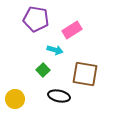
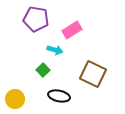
brown square: moved 8 px right; rotated 16 degrees clockwise
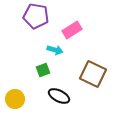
purple pentagon: moved 3 px up
green square: rotated 24 degrees clockwise
black ellipse: rotated 15 degrees clockwise
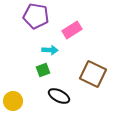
cyan arrow: moved 5 px left; rotated 14 degrees counterclockwise
yellow circle: moved 2 px left, 2 px down
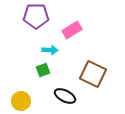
purple pentagon: rotated 10 degrees counterclockwise
black ellipse: moved 6 px right
yellow circle: moved 8 px right
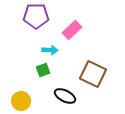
pink rectangle: rotated 12 degrees counterclockwise
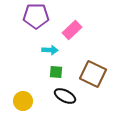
green square: moved 13 px right, 2 px down; rotated 24 degrees clockwise
yellow circle: moved 2 px right
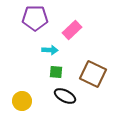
purple pentagon: moved 1 px left, 2 px down
yellow circle: moved 1 px left
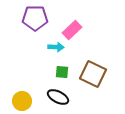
cyan arrow: moved 6 px right, 3 px up
green square: moved 6 px right
black ellipse: moved 7 px left, 1 px down
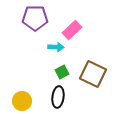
green square: rotated 32 degrees counterclockwise
black ellipse: rotated 70 degrees clockwise
